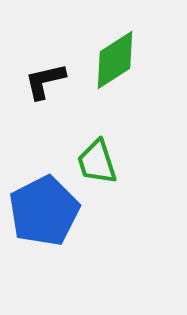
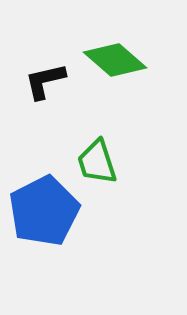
green diamond: rotated 74 degrees clockwise
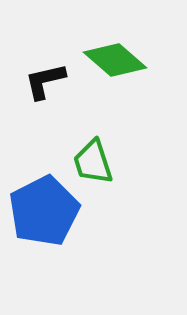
green trapezoid: moved 4 px left
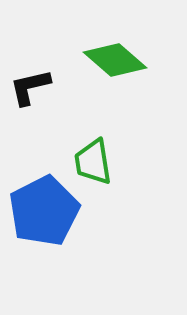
black L-shape: moved 15 px left, 6 px down
green trapezoid: rotated 9 degrees clockwise
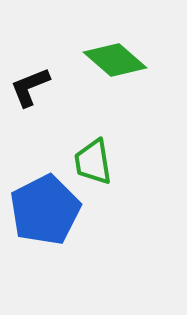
black L-shape: rotated 9 degrees counterclockwise
blue pentagon: moved 1 px right, 1 px up
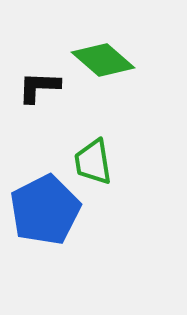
green diamond: moved 12 px left
black L-shape: moved 9 px right; rotated 24 degrees clockwise
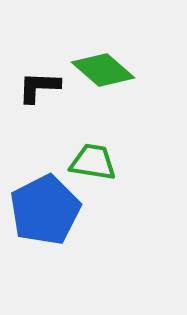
green diamond: moved 10 px down
green trapezoid: rotated 108 degrees clockwise
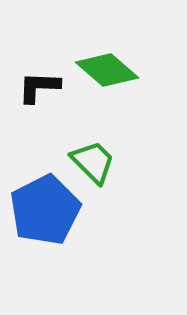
green diamond: moved 4 px right
green trapezoid: rotated 36 degrees clockwise
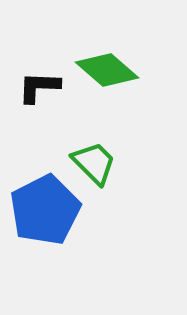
green trapezoid: moved 1 px right, 1 px down
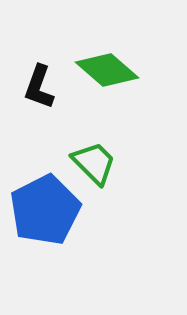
black L-shape: rotated 72 degrees counterclockwise
